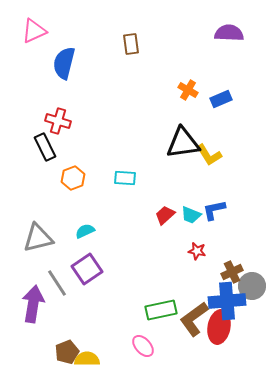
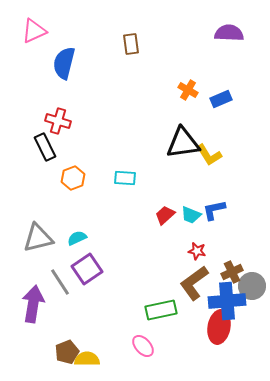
cyan semicircle: moved 8 px left, 7 px down
gray line: moved 3 px right, 1 px up
brown L-shape: moved 36 px up
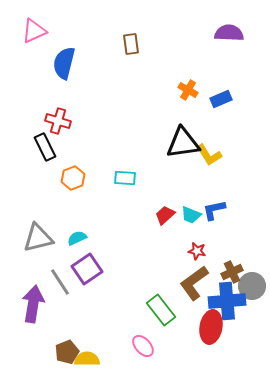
green rectangle: rotated 64 degrees clockwise
red ellipse: moved 8 px left
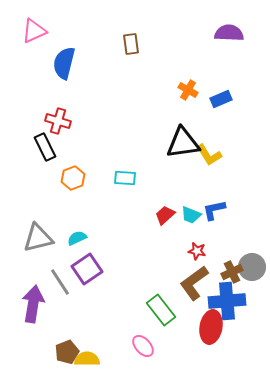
gray circle: moved 19 px up
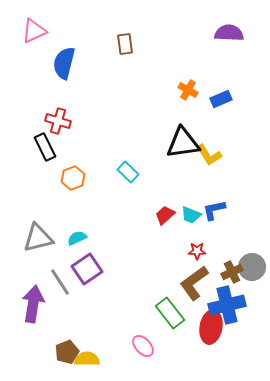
brown rectangle: moved 6 px left
cyan rectangle: moved 3 px right, 6 px up; rotated 40 degrees clockwise
red star: rotated 12 degrees counterclockwise
blue cross: moved 4 px down; rotated 9 degrees counterclockwise
green rectangle: moved 9 px right, 3 px down
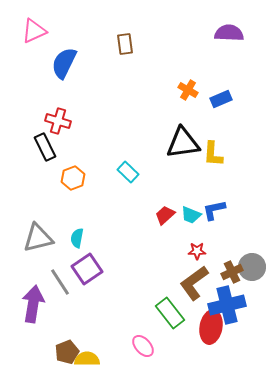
blue semicircle: rotated 12 degrees clockwise
yellow L-shape: moved 4 px right, 1 px up; rotated 36 degrees clockwise
cyan semicircle: rotated 54 degrees counterclockwise
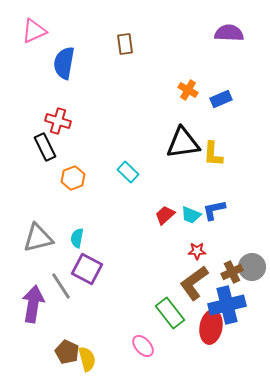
blue semicircle: rotated 16 degrees counterclockwise
purple square: rotated 28 degrees counterclockwise
gray line: moved 1 px right, 4 px down
brown pentagon: rotated 25 degrees counterclockwise
yellow semicircle: rotated 75 degrees clockwise
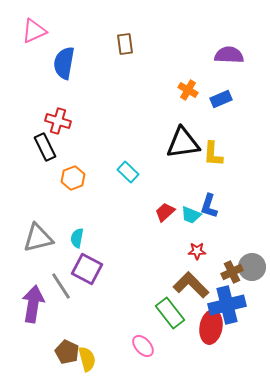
purple semicircle: moved 22 px down
blue L-shape: moved 5 px left, 4 px up; rotated 60 degrees counterclockwise
red trapezoid: moved 3 px up
brown L-shape: moved 3 px left, 2 px down; rotated 81 degrees clockwise
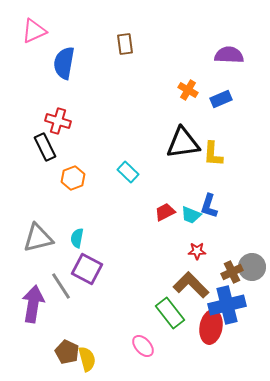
red trapezoid: rotated 15 degrees clockwise
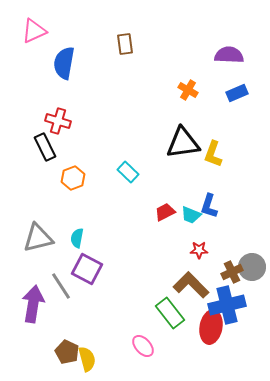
blue rectangle: moved 16 px right, 6 px up
yellow L-shape: rotated 16 degrees clockwise
red star: moved 2 px right, 1 px up
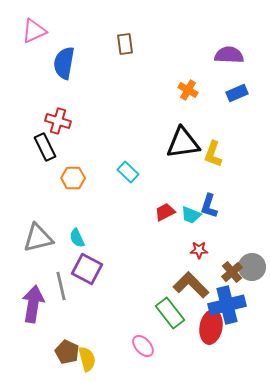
orange hexagon: rotated 20 degrees clockwise
cyan semicircle: rotated 36 degrees counterclockwise
brown cross: rotated 15 degrees counterclockwise
gray line: rotated 20 degrees clockwise
